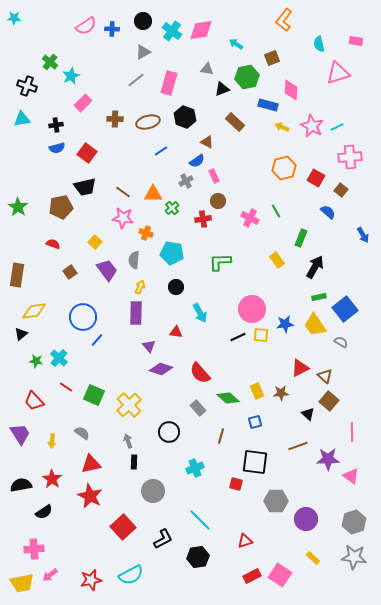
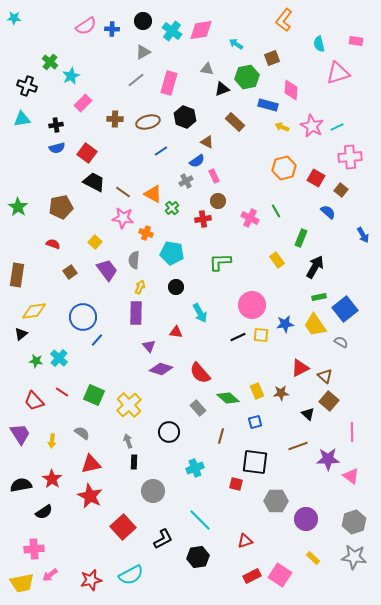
black trapezoid at (85, 187): moved 9 px right, 5 px up; rotated 140 degrees counterclockwise
orange triangle at (153, 194): rotated 30 degrees clockwise
pink circle at (252, 309): moved 4 px up
red line at (66, 387): moved 4 px left, 5 px down
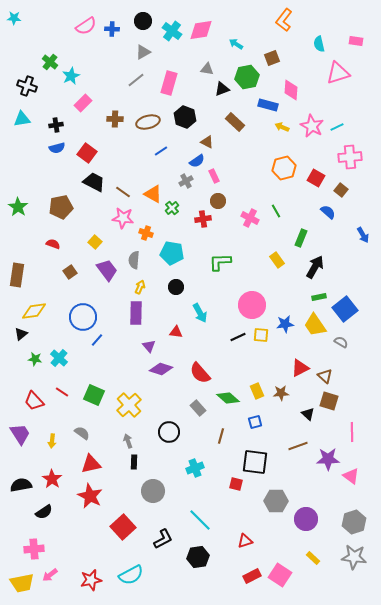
green star at (36, 361): moved 1 px left, 2 px up
brown square at (329, 401): rotated 24 degrees counterclockwise
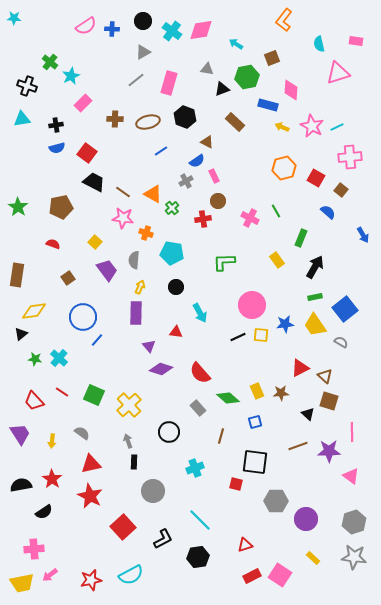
green L-shape at (220, 262): moved 4 px right
brown square at (70, 272): moved 2 px left, 6 px down
green rectangle at (319, 297): moved 4 px left
purple star at (328, 459): moved 1 px right, 8 px up
red triangle at (245, 541): moved 4 px down
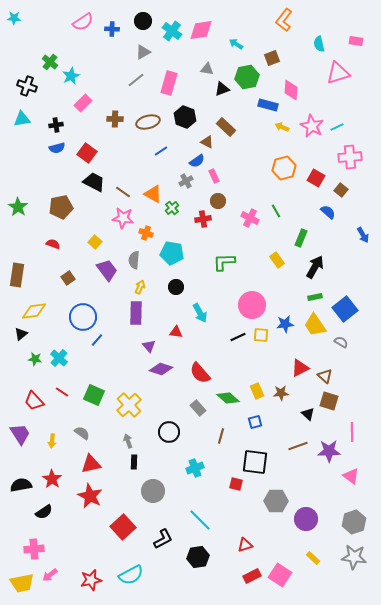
pink semicircle at (86, 26): moved 3 px left, 4 px up
brown rectangle at (235, 122): moved 9 px left, 5 px down
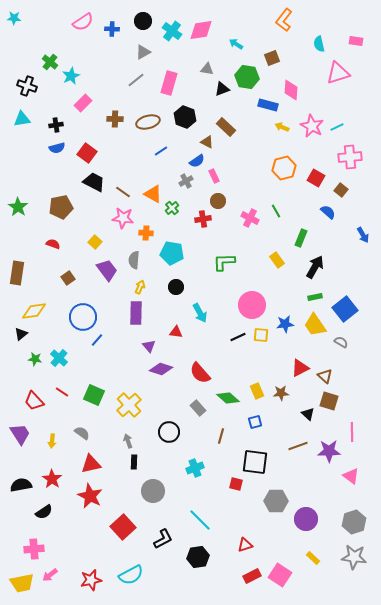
green hexagon at (247, 77): rotated 20 degrees clockwise
orange cross at (146, 233): rotated 16 degrees counterclockwise
brown rectangle at (17, 275): moved 2 px up
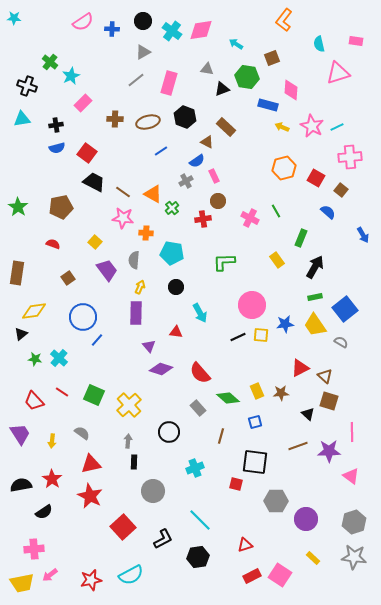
gray arrow at (128, 441): rotated 24 degrees clockwise
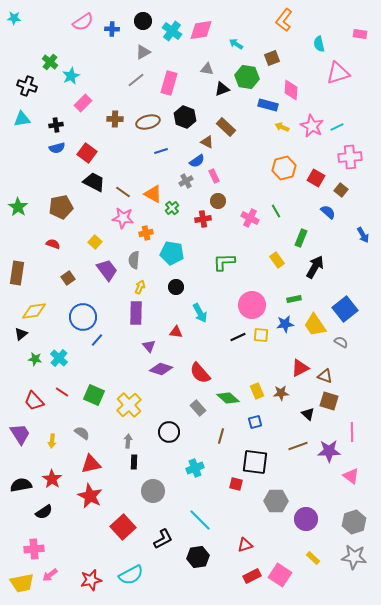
pink rectangle at (356, 41): moved 4 px right, 7 px up
blue line at (161, 151): rotated 16 degrees clockwise
orange cross at (146, 233): rotated 16 degrees counterclockwise
green rectangle at (315, 297): moved 21 px left, 2 px down
brown triangle at (325, 376): rotated 21 degrees counterclockwise
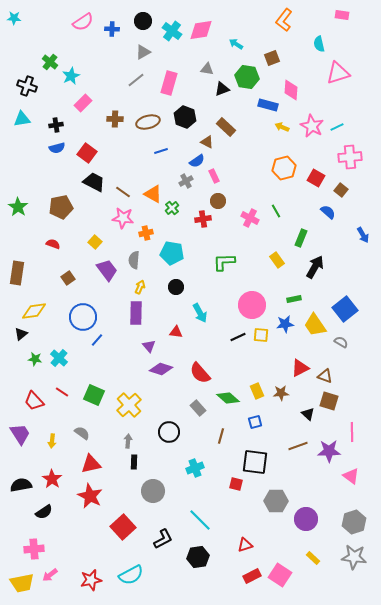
pink rectangle at (360, 34): moved 18 px left, 19 px up
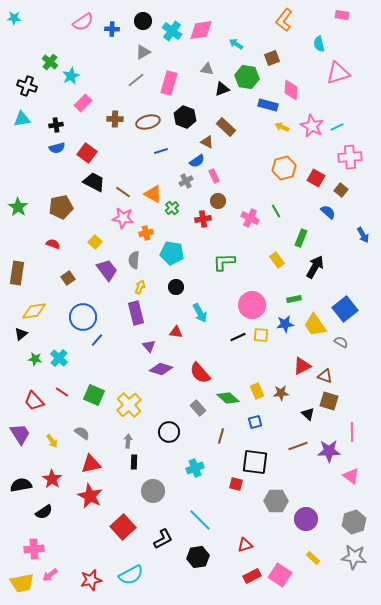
purple rectangle at (136, 313): rotated 15 degrees counterclockwise
red triangle at (300, 368): moved 2 px right, 2 px up
yellow arrow at (52, 441): rotated 40 degrees counterclockwise
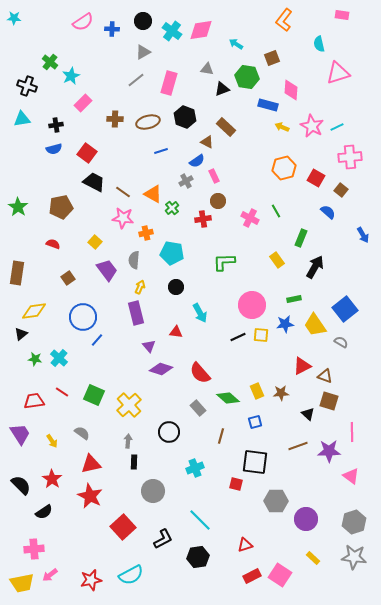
blue semicircle at (57, 148): moved 3 px left, 1 px down
red trapezoid at (34, 401): rotated 125 degrees clockwise
black semicircle at (21, 485): rotated 55 degrees clockwise
